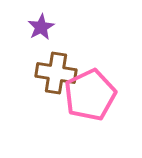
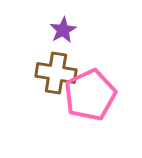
purple star: moved 22 px right, 3 px down
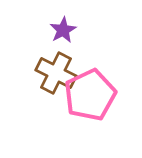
brown cross: rotated 18 degrees clockwise
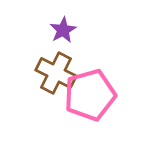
pink pentagon: rotated 9 degrees clockwise
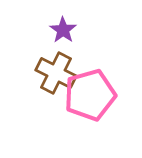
purple star: rotated 8 degrees counterclockwise
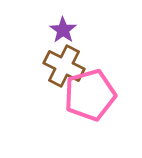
brown cross: moved 8 px right, 7 px up
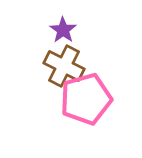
pink pentagon: moved 4 px left, 4 px down
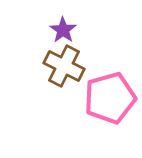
pink pentagon: moved 24 px right, 1 px up
